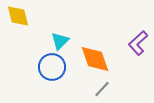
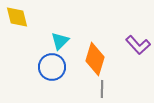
yellow diamond: moved 1 px left, 1 px down
purple L-shape: moved 2 px down; rotated 90 degrees counterclockwise
orange diamond: rotated 36 degrees clockwise
gray line: rotated 42 degrees counterclockwise
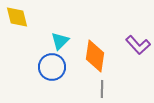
orange diamond: moved 3 px up; rotated 8 degrees counterclockwise
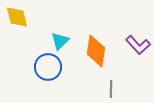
orange diamond: moved 1 px right, 5 px up
blue circle: moved 4 px left
gray line: moved 9 px right
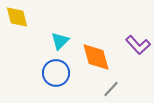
orange diamond: moved 6 px down; rotated 24 degrees counterclockwise
blue circle: moved 8 px right, 6 px down
gray line: rotated 42 degrees clockwise
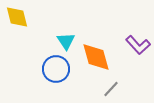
cyan triangle: moved 6 px right; rotated 18 degrees counterclockwise
blue circle: moved 4 px up
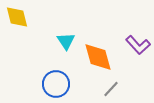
orange diamond: moved 2 px right
blue circle: moved 15 px down
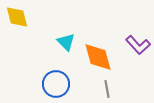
cyan triangle: moved 1 px down; rotated 12 degrees counterclockwise
gray line: moved 4 px left; rotated 54 degrees counterclockwise
